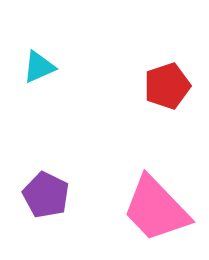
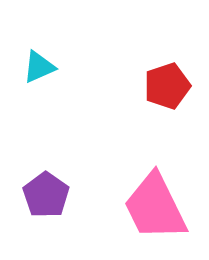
purple pentagon: rotated 9 degrees clockwise
pink trapezoid: moved 1 px left, 2 px up; rotated 18 degrees clockwise
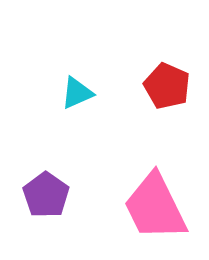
cyan triangle: moved 38 px right, 26 px down
red pentagon: rotated 30 degrees counterclockwise
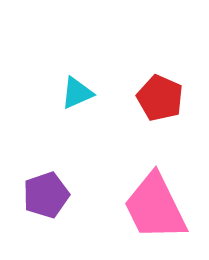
red pentagon: moved 7 px left, 12 px down
purple pentagon: rotated 18 degrees clockwise
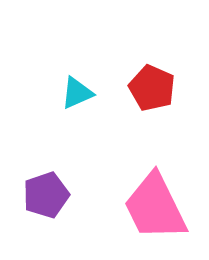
red pentagon: moved 8 px left, 10 px up
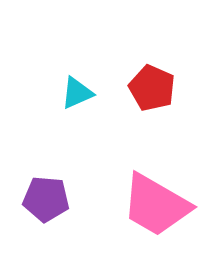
purple pentagon: moved 4 px down; rotated 24 degrees clockwise
pink trapezoid: moved 1 px right, 2 px up; rotated 34 degrees counterclockwise
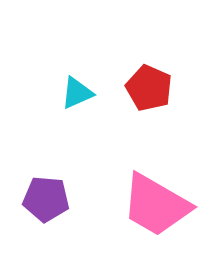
red pentagon: moved 3 px left
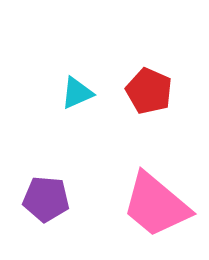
red pentagon: moved 3 px down
pink trapezoid: rotated 10 degrees clockwise
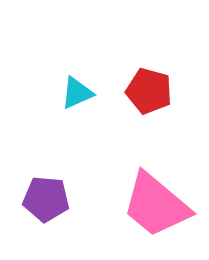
red pentagon: rotated 9 degrees counterclockwise
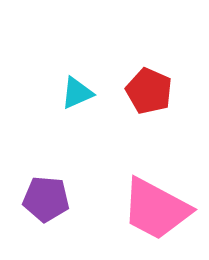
red pentagon: rotated 9 degrees clockwise
pink trapezoid: moved 4 px down; rotated 12 degrees counterclockwise
